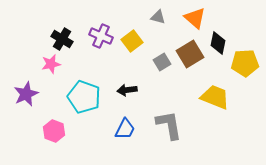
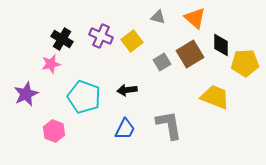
black diamond: moved 3 px right, 2 px down; rotated 10 degrees counterclockwise
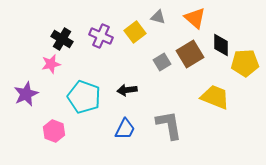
yellow square: moved 3 px right, 9 px up
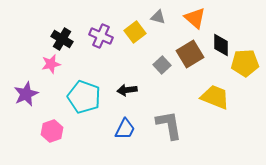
gray square: moved 3 px down; rotated 12 degrees counterclockwise
pink hexagon: moved 2 px left; rotated 20 degrees clockwise
